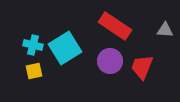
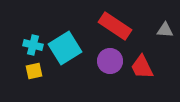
red trapezoid: rotated 48 degrees counterclockwise
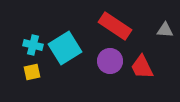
yellow square: moved 2 px left, 1 px down
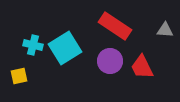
yellow square: moved 13 px left, 4 px down
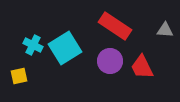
cyan cross: rotated 12 degrees clockwise
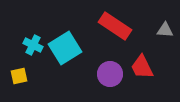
purple circle: moved 13 px down
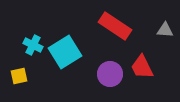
cyan square: moved 4 px down
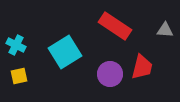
cyan cross: moved 17 px left
red trapezoid: rotated 140 degrees counterclockwise
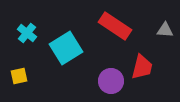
cyan cross: moved 11 px right, 12 px up; rotated 12 degrees clockwise
cyan square: moved 1 px right, 4 px up
purple circle: moved 1 px right, 7 px down
